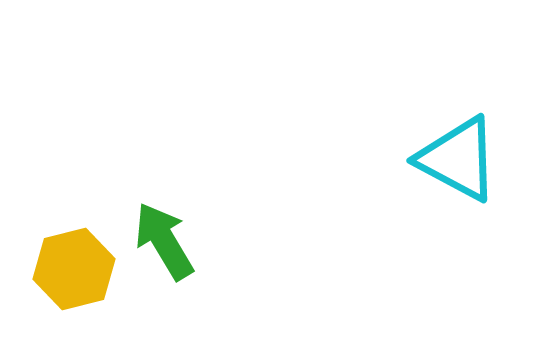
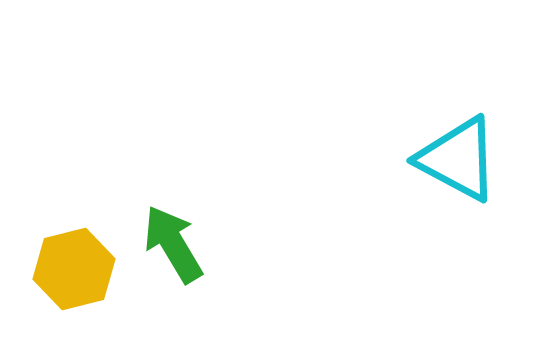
green arrow: moved 9 px right, 3 px down
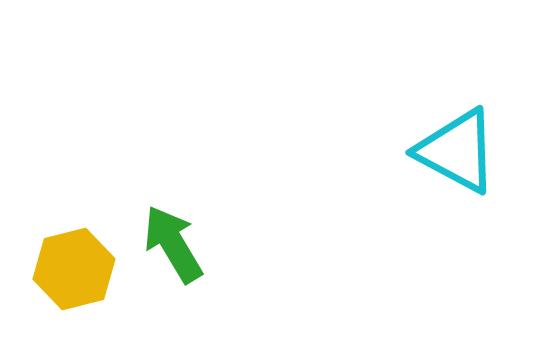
cyan triangle: moved 1 px left, 8 px up
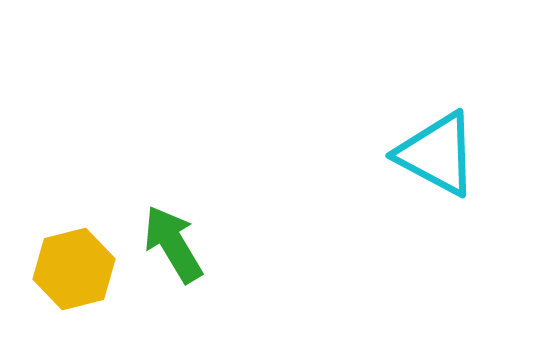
cyan triangle: moved 20 px left, 3 px down
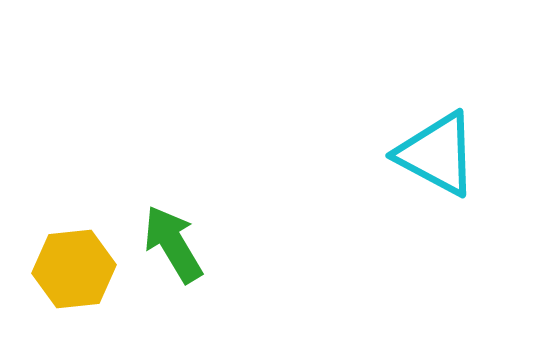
yellow hexagon: rotated 8 degrees clockwise
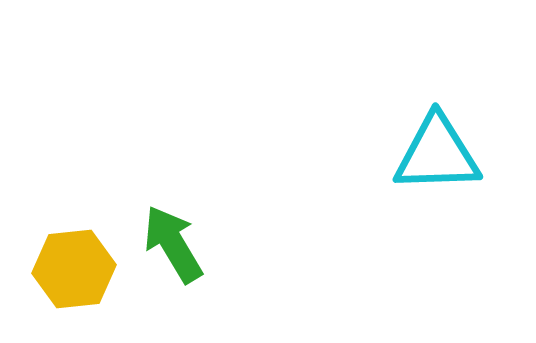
cyan triangle: rotated 30 degrees counterclockwise
